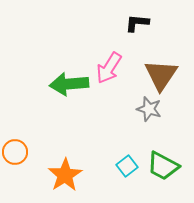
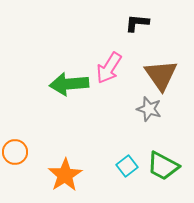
brown triangle: rotated 9 degrees counterclockwise
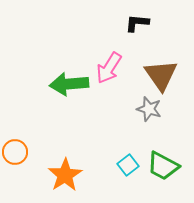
cyan square: moved 1 px right, 1 px up
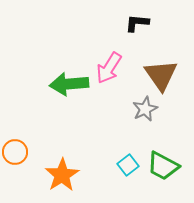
gray star: moved 4 px left; rotated 30 degrees clockwise
orange star: moved 3 px left
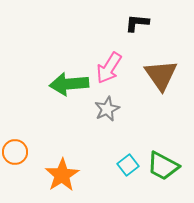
gray star: moved 38 px left
